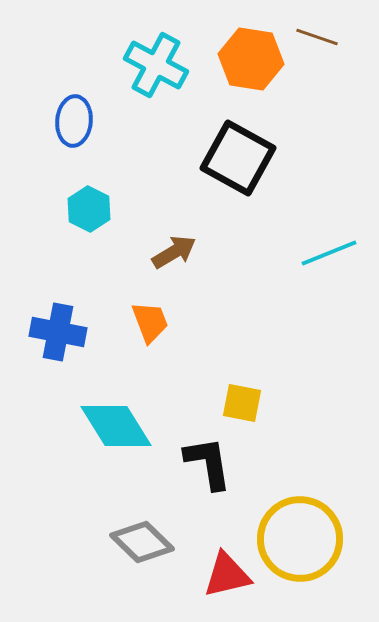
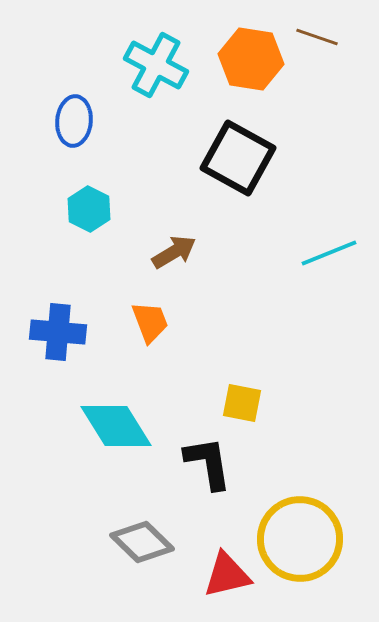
blue cross: rotated 6 degrees counterclockwise
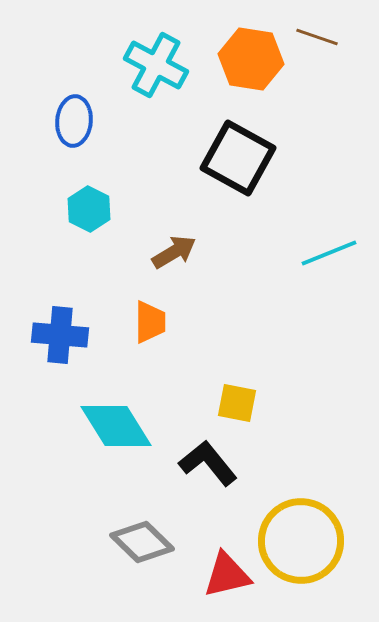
orange trapezoid: rotated 21 degrees clockwise
blue cross: moved 2 px right, 3 px down
yellow square: moved 5 px left
black L-shape: rotated 30 degrees counterclockwise
yellow circle: moved 1 px right, 2 px down
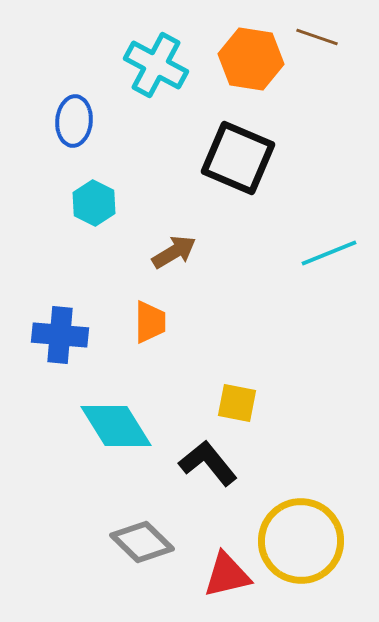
black square: rotated 6 degrees counterclockwise
cyan hexagon: moved 5 px right, 6 px up
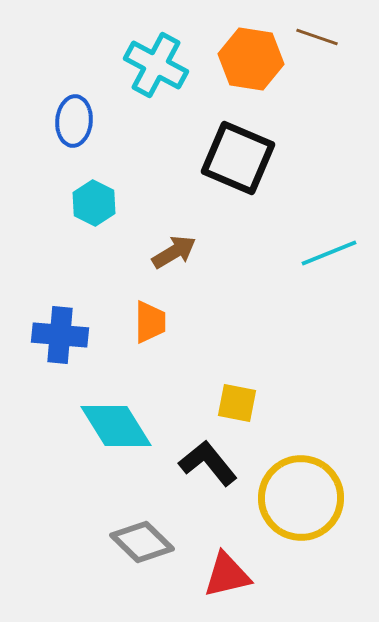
yellow circle: moved 43 px up
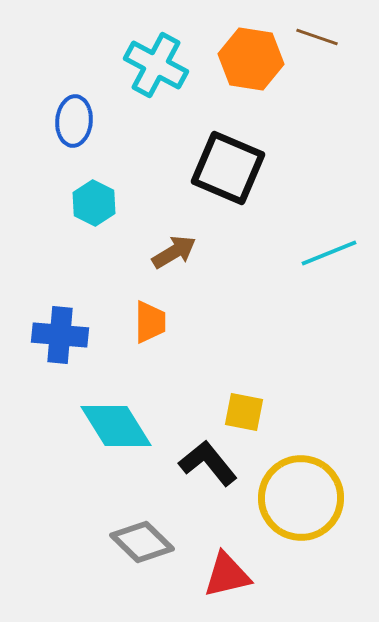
black square: moved 10 px left, 10 px down
yellow square: moved 7 px right, 9 px down
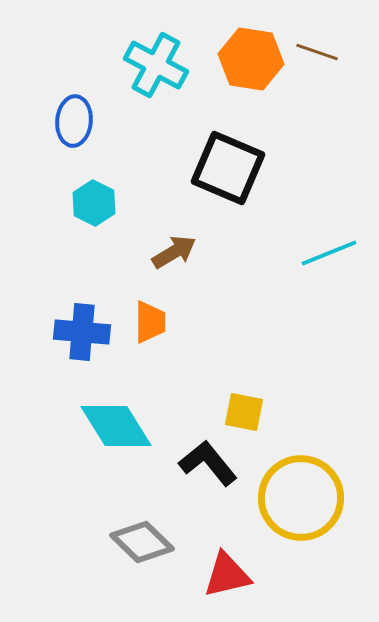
brown line: moved 15 px down
blue cross: moved 22 px right, 3 px up
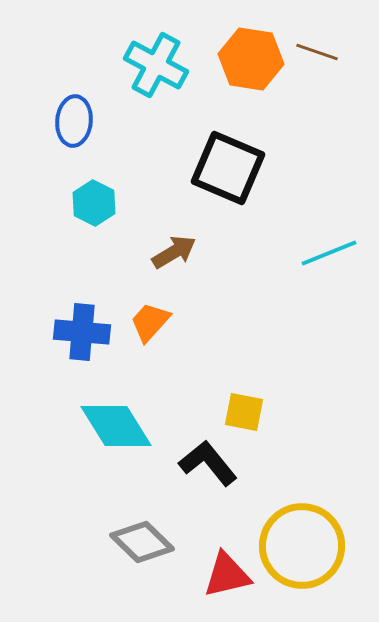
orange trapezoid: rotated 138 degrees counterclockwise
yellow circle: moved 1 px right, 48 px down
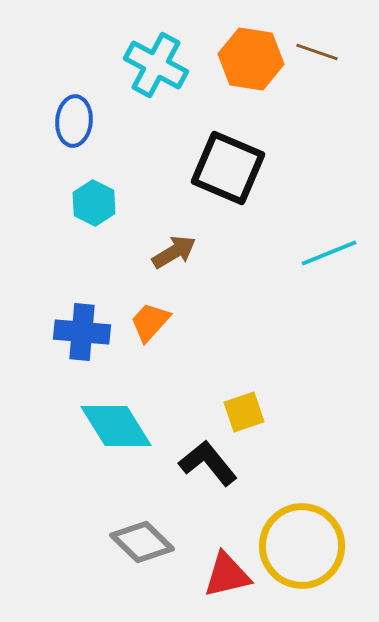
yellow square: rotated 30 degrees counterclockwise
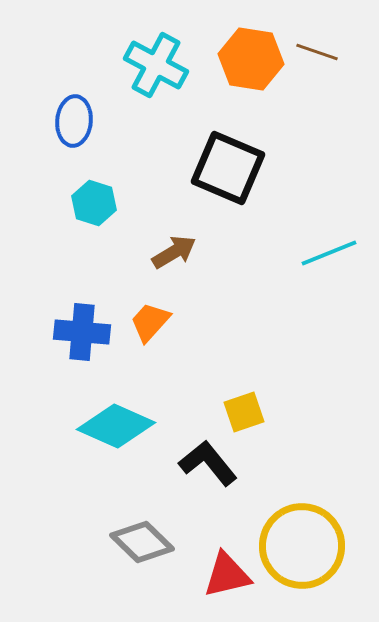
cyan hexagon: rotated 9 degrees counterclockwise
cyan diamond: rotated 34 degrees counterclockwise
